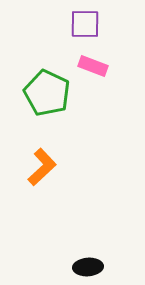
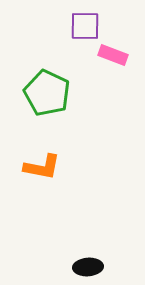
purple square: moved 2 px down
pink rectangle: moved 20 px right, 11 px up
orange L-shape: rotated 54 degrees clockwise
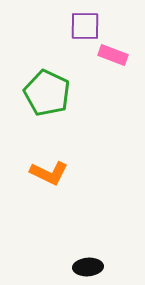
orange L-shape: moved 7 px right, 6 px down; rotated 15 degrees clockwise
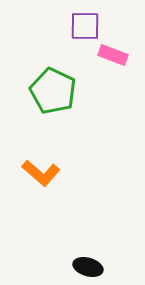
green pentagon: moved 6 px right, 2 px up
orange L-shape: moved 8 px left; rotated 15 degrees clockwise
black ellipse: rotated 20 degrees clockwise
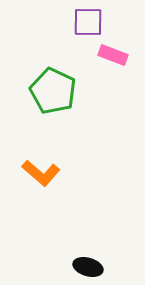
purple square: moved 3 px right, 4 px up
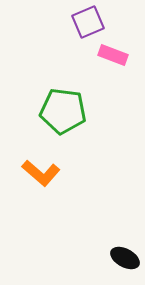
purple square: rotated 24 degrees counterclockwise
green pentagon: moved 10 px right, 20 px down; rotated 18 degrees counterclockwise
black ellipse: moved 37 px right, 9 px up; rotated 12 degrees clockwise
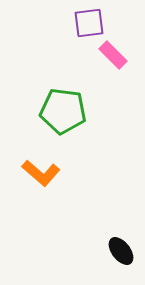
purple square: moved 1 px right, 1 px down; rotated 16 degrees clockwise
pink rectangle: rotated 24 degrees clockwise
black ellipse: moved 4 px left, 7 px up; rotated 24 degrees clockwise
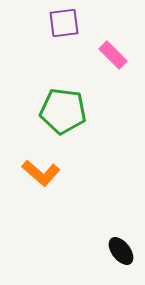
purple square: moved 25 px left
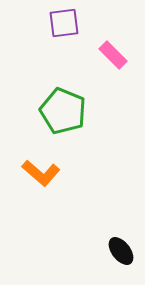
green pentagon: rotated 15 degrees clockwise
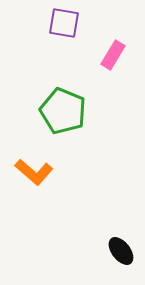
purple square: rotated 16 degrees clockwise
pink rectangle: rotated 76 degrees clockwise
orange L-shape: moved 7 px left, 1 px up
